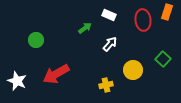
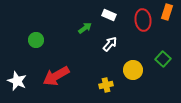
red arrow: moved 2 px down
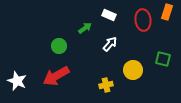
green circle: moved 23 px right, 6 px down
green square: rotated 28 degrees counterclockwise
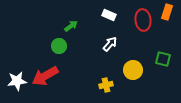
green arrow: moved 14 px left, 2 px up
red arrow: moved 11 px left
white star: rotated 30 degrees counterclockwise
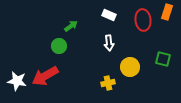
white arrow: moved 1 px left, 1 px up; rotated 133 degrees clockwise
yellow circle: moved 3 px left, 3 px up
white star: rotated 18 degrees clockwise
yellow cross: moved 2 px right, 2 px up
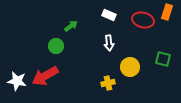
red ellipse: rotated 70 degrees counterclockwise
green circle: moved 3 px left
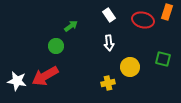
white rectangle: rotated 32 degrees clockwise
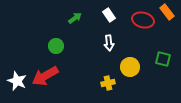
orange rectangle: rotated 56 degrees counterclockwise
green arrow: moved 4 px right, 8 px up
white star: rotated 12 degrees clockwise
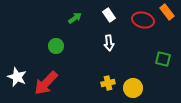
yellow circle: moved 3 px right, 21 px down
red arrow: moved 1 px right, 7 px down; rotated 16 degrees counterclockwise
white star: moved 4 px up
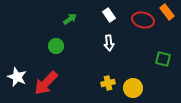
green arrow: moved 5 px left, 1 px down
